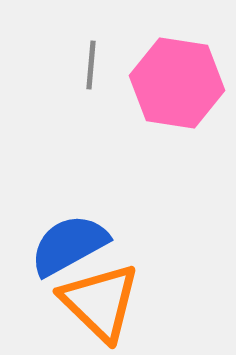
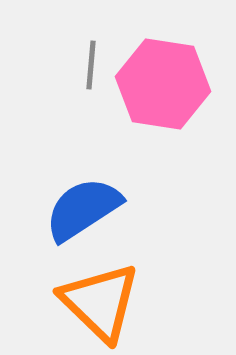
pink hexagon: moved 14 px left, 1 px down
blue semicircle: moved 14 px right, 36 px up; rotated 4 degrees counterclockwise
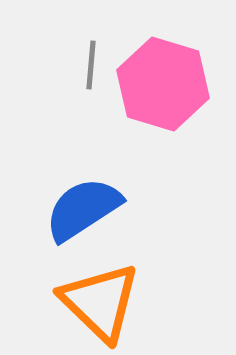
pink hexagon: rotated 8 degrees clockwise
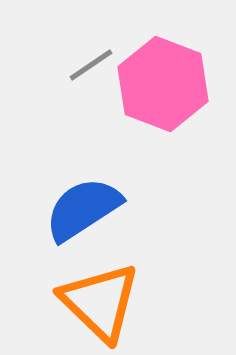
gray line: rotated 51 degrees clockwise
pink hexagon: rotated 4 degrees clockwise
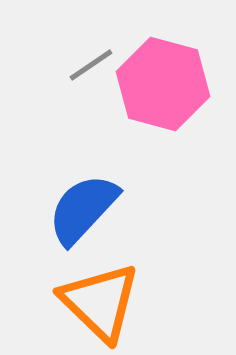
pink hexagon: rotated 6 degrees counterclockwise
blue semicircle: rotated 14 degrees counterclockwise
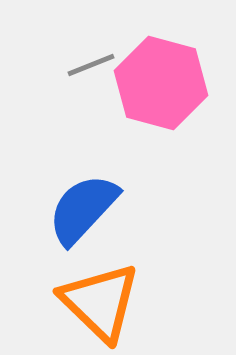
gray line: rotated 12 degrees clockwise
pink hexagon: moved 2 px left, 1 px up
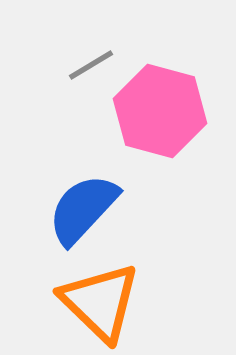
gray line: rotated 9 degrees counterclockwise
pink hexagon: moved 1 px left, 28 px down
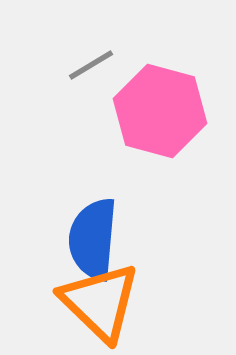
blue semicircle: moved 10 px right, 30 px down; rotated 38 degrees counterclockwise
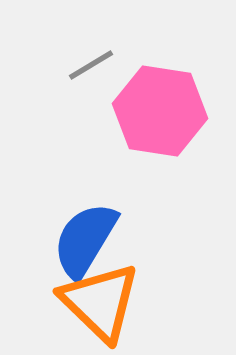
pink hexagon: rotated 6 degrees counterclockwise
blue semicircle: moved 8 px left, 1 px down; rotated 26 degrees clockwise
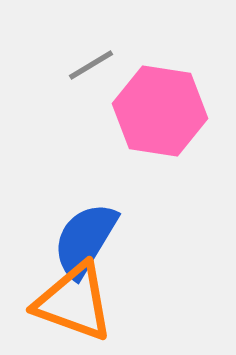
orange triangle: moved 26 px left; rotated 24 degrees counterclockwise
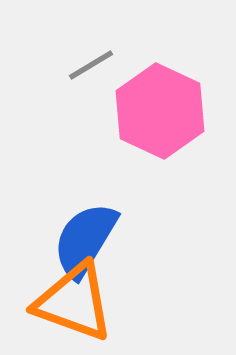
pink hexagon: rotated 16 degrees clockwise
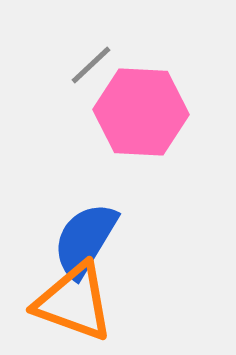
gray line: rotated 12 degrees counterclockwise
pink hexagon: moved 19 px left, 1 px down; rotated 22 degrees counterclockwise
